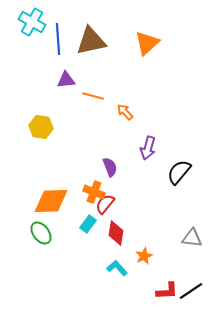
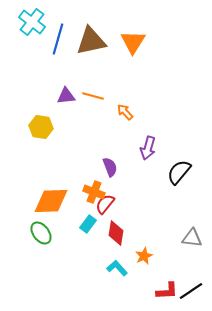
cyan cross: rotated 8 degrees clockwise
blue line: rotated 20 degrees clockwise
orange triangle: moved 14 px left, 1 px up; rotated 16 degrees counterclockwise
purple triangle: moved 16 px down
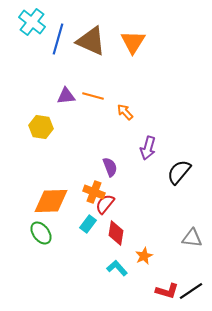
brown triangle: rotated 36 degrees clockwise
red L-shape: rotated 20 degrees clockwise
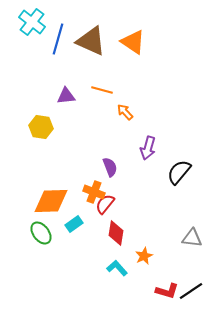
orange triangle: rotated 28 degrees counterclockwise
orange line: moved 9 px right, 6 px up
cyan rectangle: moved 14 px left; rotated 18 degrees clockwise
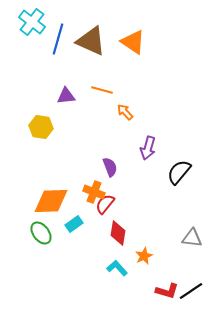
red diamond: moved 2 px right
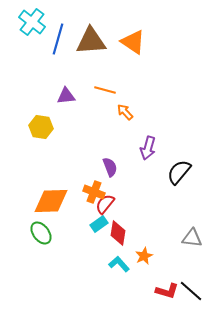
brown triangle: rotated 28 degrees counterclockwise
orange line: moved 3 px right
cyan rectangle: moved 25 px right
cyan L-shape: moved 2 px right, 4 px up
black line: rotated 75 degrees clockwise
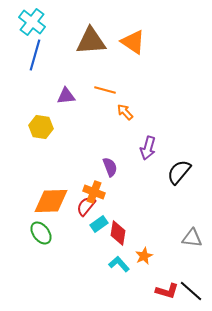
blue line: moved 23 px left, 16 px down
red semicircle: moved 19 px left, 2 px down
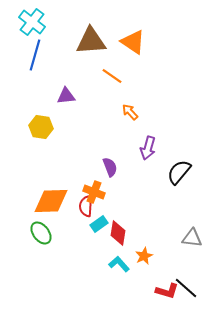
orange line: moved 7 px right, 14 px up; rotated 20 degrees clockwise
orange arrow: moved 5 px right
red semicircle: rotated 35 degrees counterclockwise
black line: moved 5 px left, 3 px up
